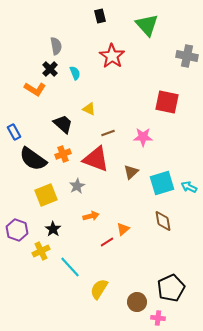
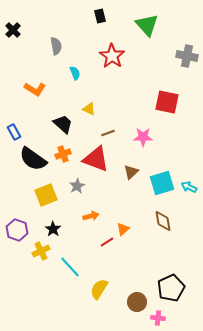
black cross: moved 37 px left, 39 px up
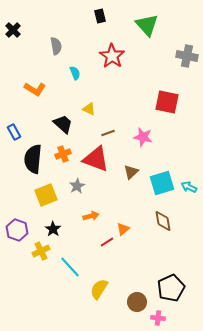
pink star: rotated 12 degrees clockwise
black semicircle: rotated 60 degrees clockwise
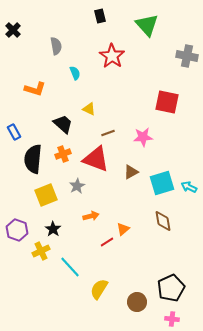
orange L-shape: rotated 15 degrees counterclockwise
pink star: rotated 18 degrees counterclockwise
brown triangle: rotated 14 degrees clockwise
pink cross: moved 14 px right, 1 px down
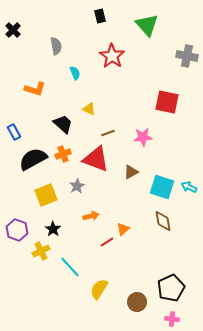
black semicircle: rotated 56 degrees clockwise
cyan square: moved 4 px down; rotated 35 degrees clockwise
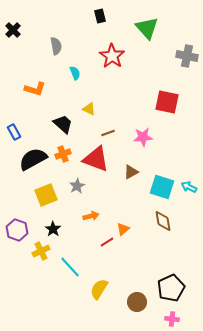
green triangle: moved 3 px down
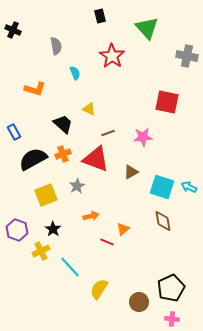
black cross: rotated 21 degrees counterclockwise
red line: rotated 56 degrees clockwise
brown circle: moved 2 px right
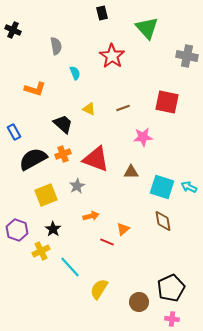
black rectangle: moved 2 px right, 3 px up
brown line: moved 15 px right, 25 px up
brown triangle: rotated 28 degrees clockwise
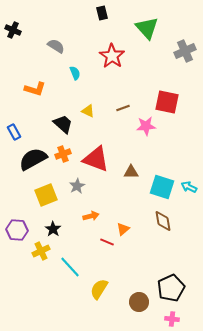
gray semicircle: rotated 48 degrees counterclockwise
gray cross: moved 2 px left, 5 px up; rotated 35 degrees counterclockwise
yellow triangle: moved 1 px left, 2 px down
pink star: moved 3 px right, 11 px up
purple hexagon: rotated 15 degrees counterclockwise
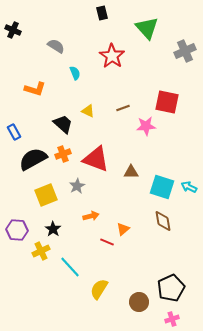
pink cross: rotated 24 degrees counterclockwise
